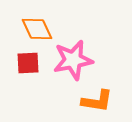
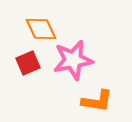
orange diamond: moved 4 px right
red square: rotated 20 degrees counterclockwise
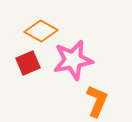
orange diamond: moved 2 px down; rotated 36 degrees counterclockwise
orange L-shape: rotated 76 degrees counterclockwise
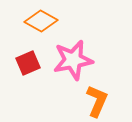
orange diamond: moved 10 px up
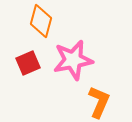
orange diamond: rotated 76 degrees clockwise
orange L-shape: moved 2 px right, 1 px down
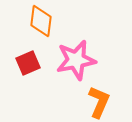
orange diamond: rotated 8 degrees counterclockwise
pink star: moved 3 px right
